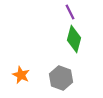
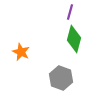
purple line: rotated 42 degrees clockwise
orange star: moved 23 px up
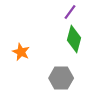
purple line: rotated 21 degrees clockwise
gray hexagon: rotated 20 degrees counterclockwise
